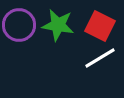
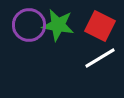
purple circle: moved 10 px right
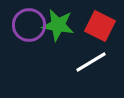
white line: moved 9 px left, 4 px down
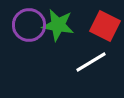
red square: moved 5 px right
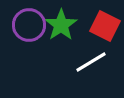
green star: moved 3 px right; rotated 28 degrees clockwise
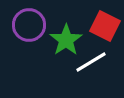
green star: moved 5 px right, 15 px down
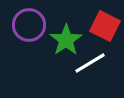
white line: moved 1 px left, 1 px down
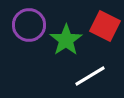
white line: moved 13 px down
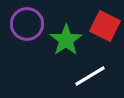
purple circle: moved 2 px left, 1 px up
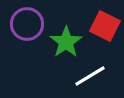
green star: moved 2 px down
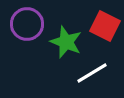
green star: rotated 16 degrees counterclockwise
white line: moved 2 px right, 3 px up
